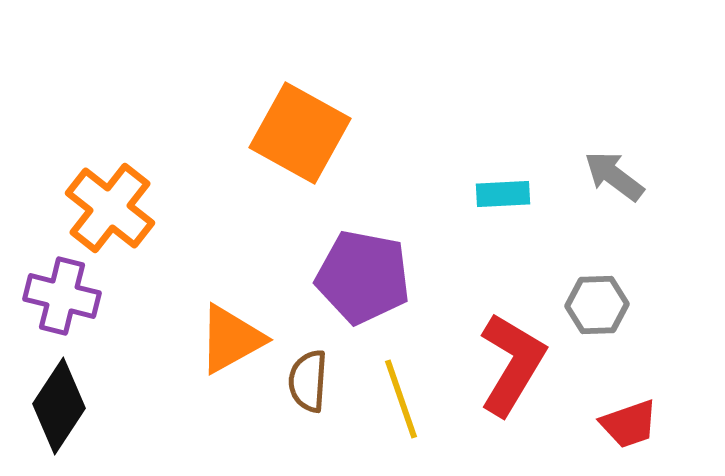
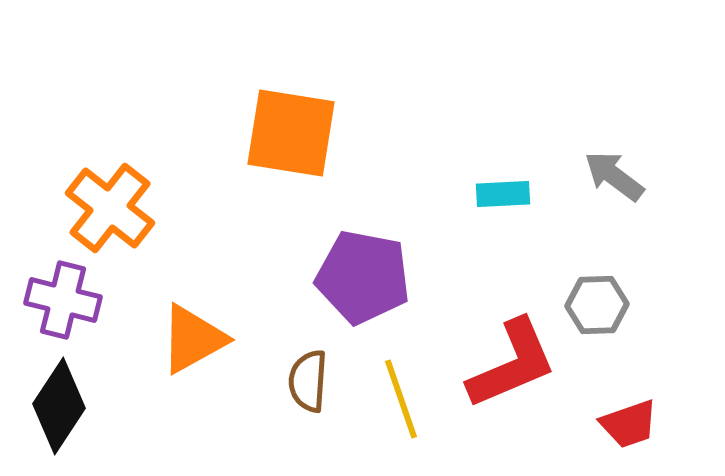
orange square: moved 9 px left; rotated 20 degrees counterclockwise
purple cross: moved 1 px right, 4 px down
orange triangle: moved 38 px left
red L-shape: rotated 36 degrees clockwise
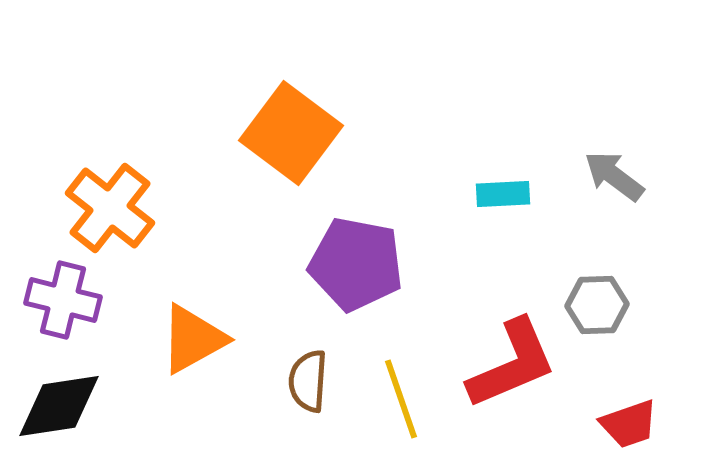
orange square: rotated 28 degrees clockwise
purple pentagon: moved 7 px left, 13 px up
black diamond: rotated 48 degrees clockwise
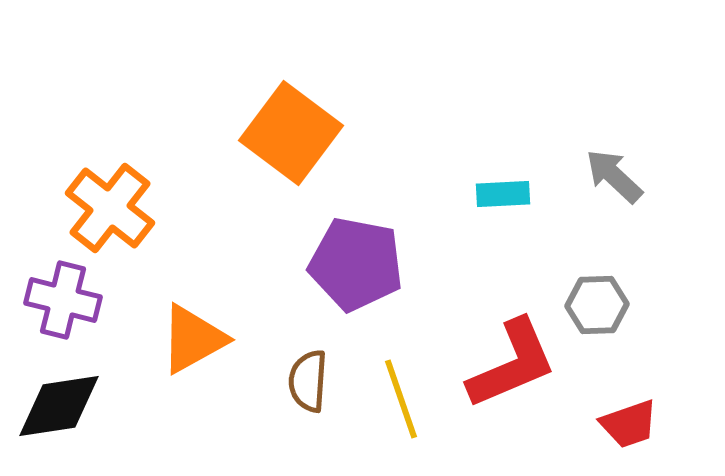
gray arrow: rotated 6 degrees clockwise
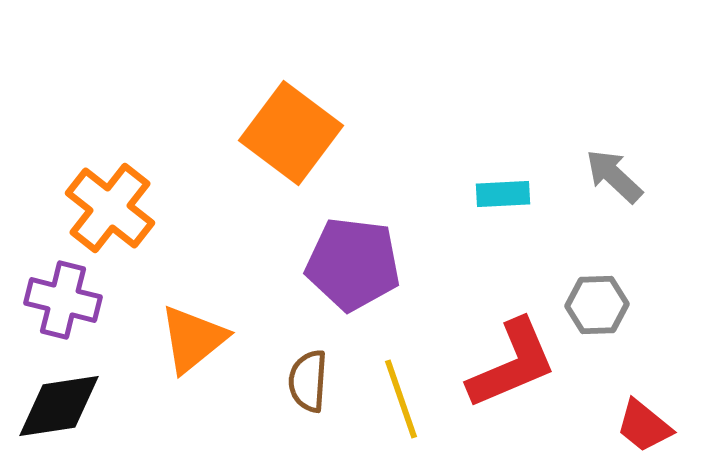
purple pentagon: moved 3 px left; rotated 4 degrees counterclockwise
orange triangle: rotated 10 degrees counterclockwise
red trapezoid: moved 15 px right, 2 px down; rotated 58 degrees clockwise
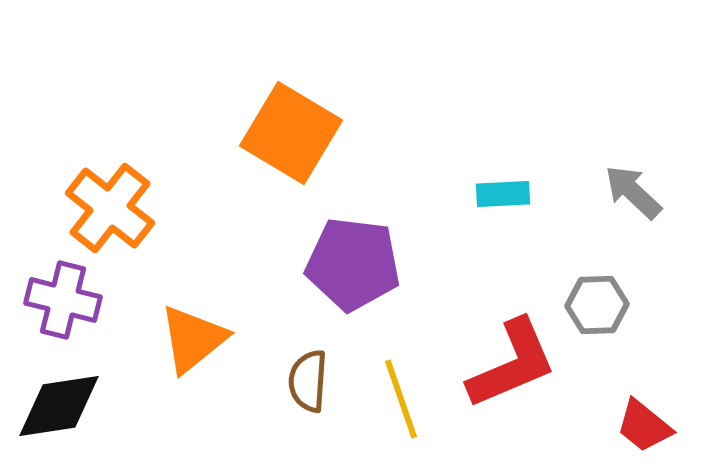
orange square: rotated 6 degrees counterclockwise
gray arrow: moved 19 px right, 16 px down
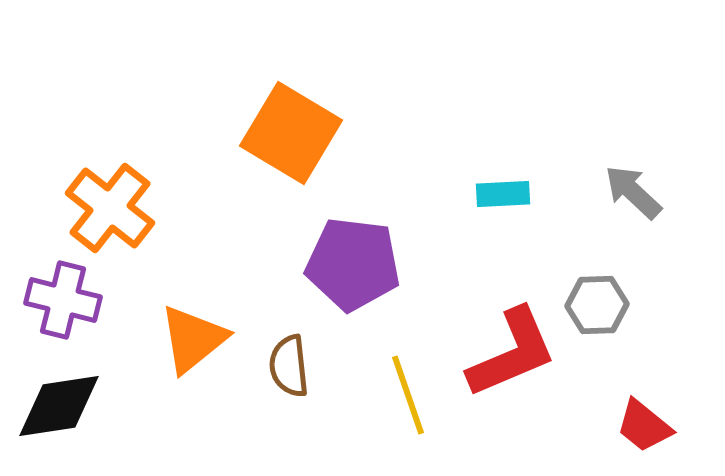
red L-shape: moved 11 px up
brown semicircle: moved 19 px left, 15 px up; rotated 10 degrees counterclockwise
yellow line: moved 7 px right, 4 px up
